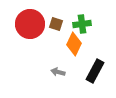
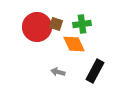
red circle: moved 7 px right, 3 px down
orange diamond: rotated 50 degrees counterclockwise
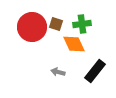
red circle: moved 5 px left
black rectangle: rotated 10 degrees clockwise
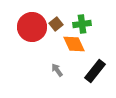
brown square: rotated 32 degrees clockwise
gray arrow: moved 1 px left, 2 px up; rotated 40 degrees clockwise
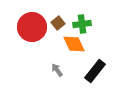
brown square: moved 2 px right, 1 px up
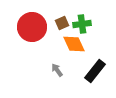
brown square: moved 4 px right; rotated 16 degrees clockwise
